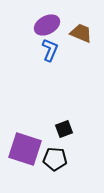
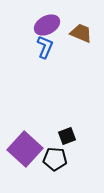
blue L-shape: moved 5 px left, 3 px up
black square: moved 3 px right, 7 px down
purple square: rotated 24 degrees clockwise
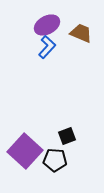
blue L-shape: moved 2 px right; rotated 20 degrees clockwise
purple square: moved 2 px down
black pentagon: moved 1 px down
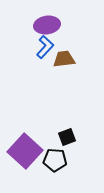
purple ellipse: rotated 20 degrees clockwise
brown trapezoid: moved 17 px left, 26 px down; rotated 30 degrees counterclockwise
blue L-shape: moved 2 px left
black square: moved 1 px down
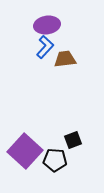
brown trapezoid: moved 1 px right
black square: moved 6 px right, 3 px down
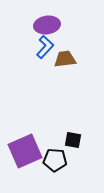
black square: rotated 30 degrees clockwise
purple square: rotated 24 degrees clockwise
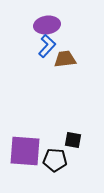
blue L-shape: moved 2 px right, 1 px up
purple square: rotated 28 degrees clockwise
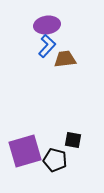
purple square: rotated 20 degrees counterclockwise
black pentagon: rotated 10 degrees clockwise
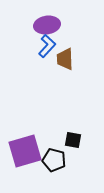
brown trapezoid: rotated 85 degrees counterclockwise
black pentagon: moved 1 px left
